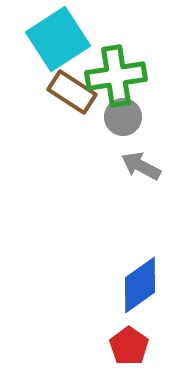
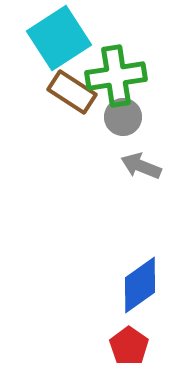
cyan square: moved 1 px right, 1 px up
gray arrow: rotated 6 degrees counterclockwise
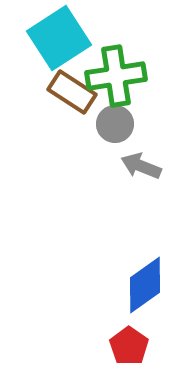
gray circle: moved 8 px left, 7 px down
blue diamond: moved 5 px right
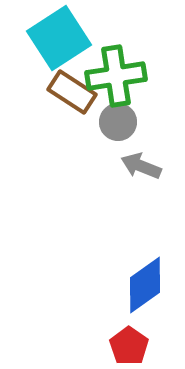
gray circle: moved 3 px right, 2 px up
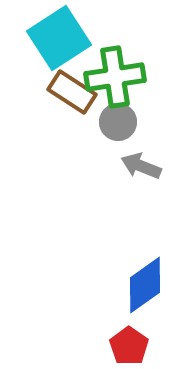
green cross: moved 1 px left, 1 px down
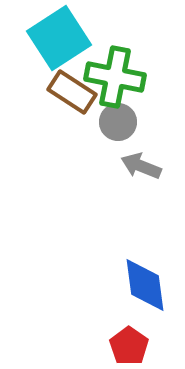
green cross: rotated 20 degrees clockwise
blue diamond: rotated 62 degrees counterclockwise
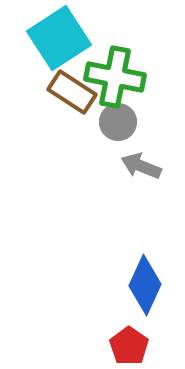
blue diamond: rotated 32 degrees clockwise
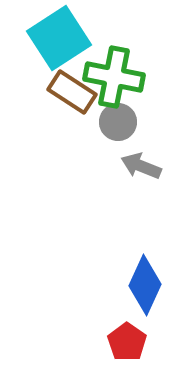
green cross: moved 1 px left
red pentagon: moved 2 px left, 4 px up
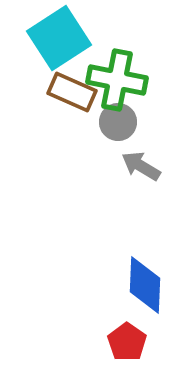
green cross: moved 3 px right, 3 px down
brown rectangle: rotated 9 degrees counterclockwise
gray arrow: rotated 9 degrees clockwise
blue diamond: rotated 22 degrees counterclockwise
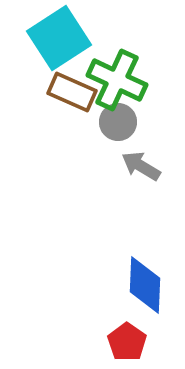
green cross: rotated 14 degrees clockwise
